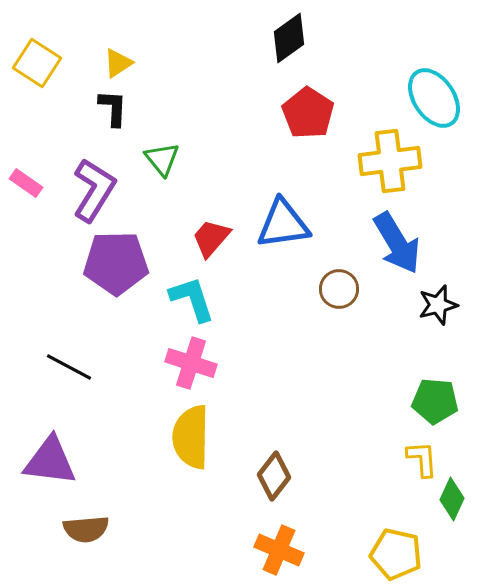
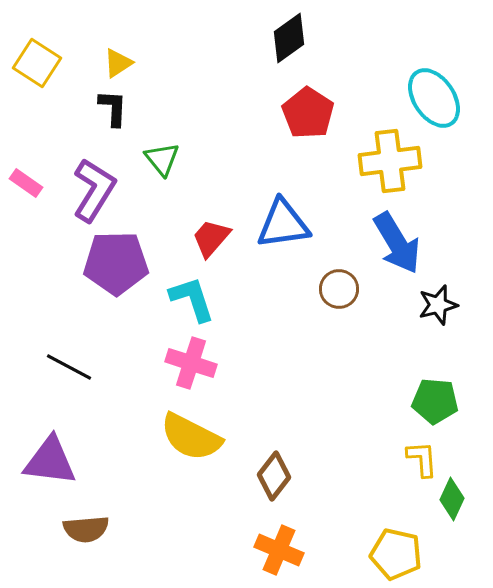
yellow semicircle: rotated 64 degrees counterclockwise
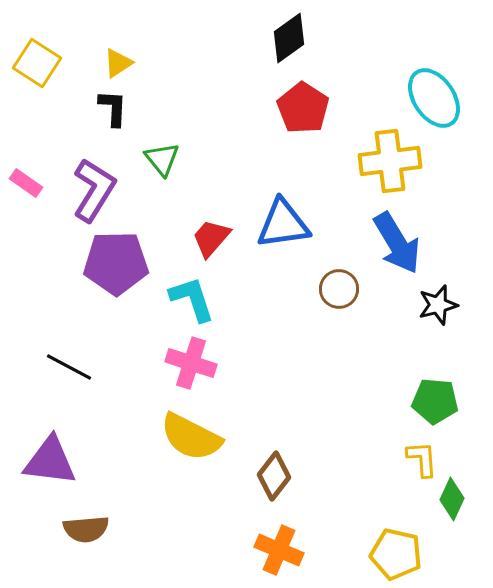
red pentagon: moved 5 px left, 5 px up
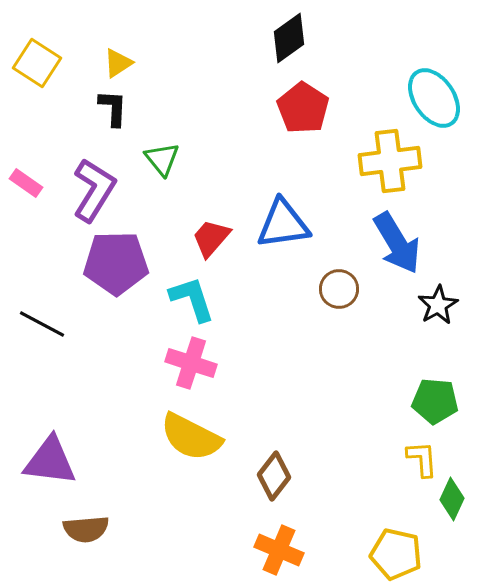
black star: rotated 15 degrees counterclockwise
black line: moved 27 px left, 43 px up
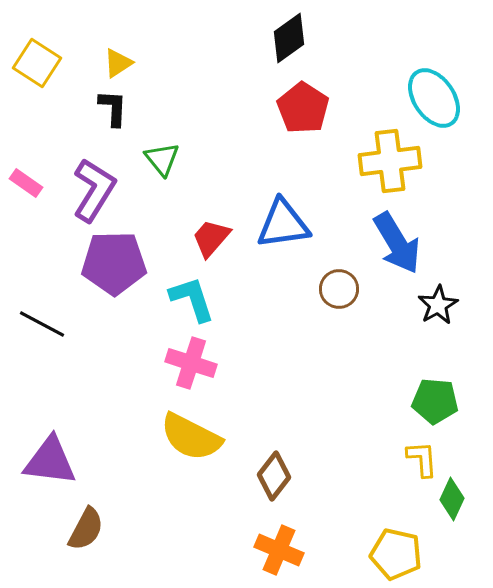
purple pentagon: moved 2 px left
brown semicircle: rotated 57 degrees counterclockwise
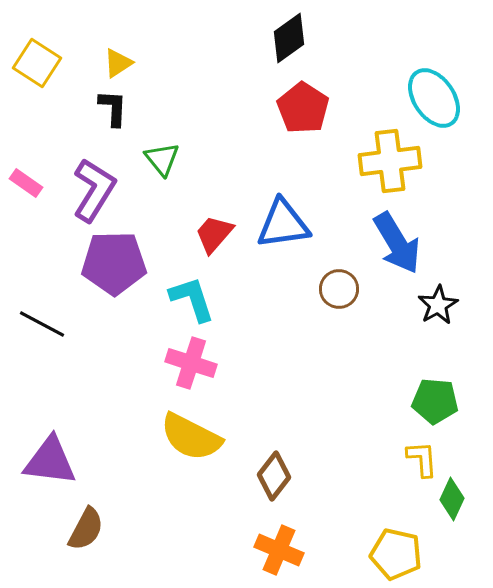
red trapezoid: moved 3 px right, 4 px up
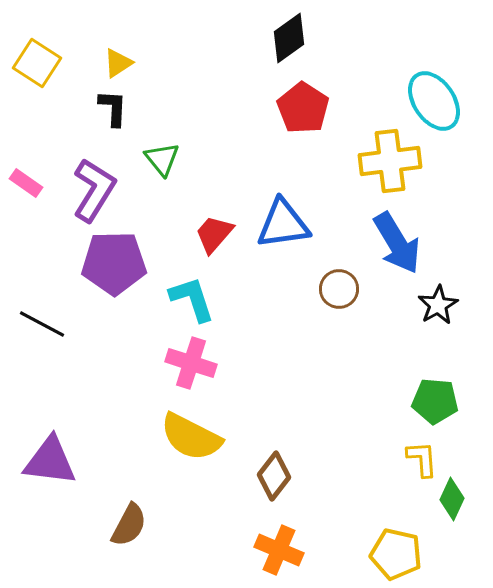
cyan ellipse: moved 3 px down
brown semicircle: moved 43 px right, 4 px up
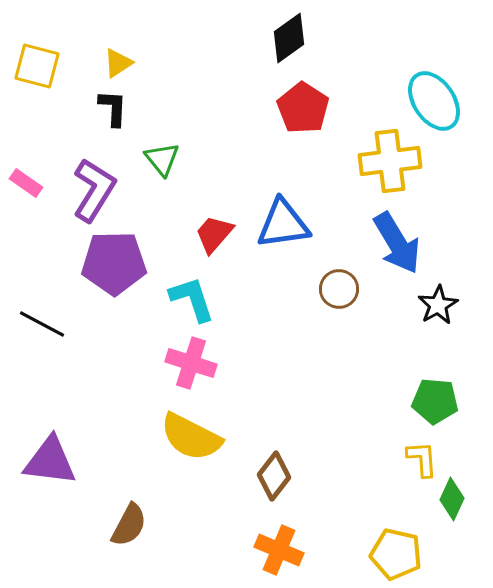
yellow square: moved 3 px down; rotated 18 degrees counterclockwise
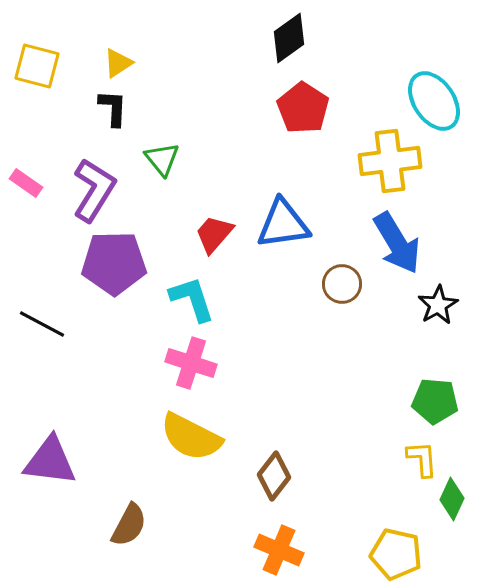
brown circle: moved 3 px right, 5 px up
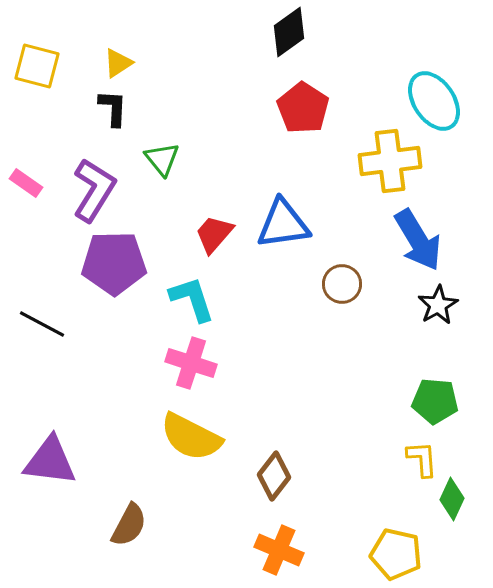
black diamond: moved 6 px up
blue arrow: moved 21 px right, 3 px up
